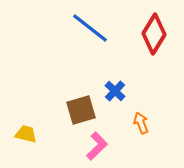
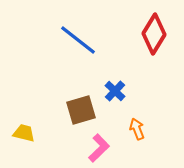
blue line: moved 12 px left, 12 px down
orange arrow: moved 4 px left, 6 px down
yellow trapezoid: moved 2 px left, 1 px up
pink L-shape: moved 2 px right, 2 px down
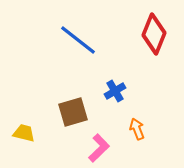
red diamond: rotated 9 degrees counterclockwise
blue cross: rotated 15 degrees clockwise
brown square: moved 8 px left, 2 px down
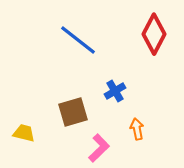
red diamond: rotated 6 degrees clockwise
orange arrow: rotated 10 degrees clockwise
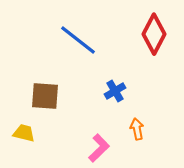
brown square: moved 28 px left, 16 px up; rotated 20 degrees clockwise
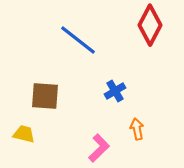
red diamond: moved 4 px left, 9 px up
yellow trapezoid: moved 1 px down
